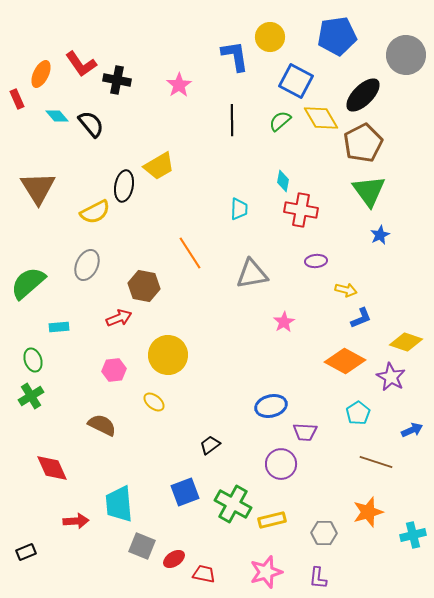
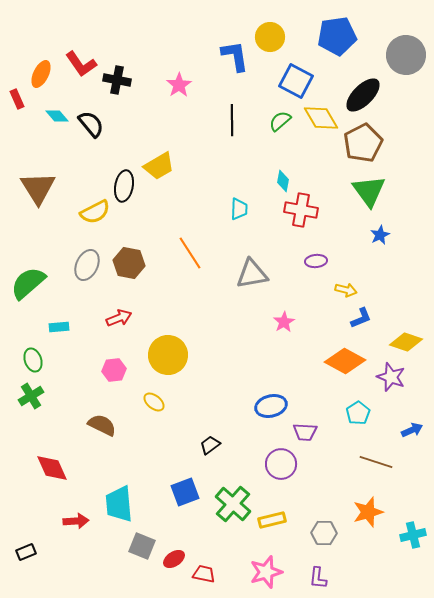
brown hexagon at (144, 286): moved 15 px left, 23 px up
purple star at (391, 377): rotated 8 degrees counterclockwise
green cross at (233, 504): rotated 12 degrees clockwise
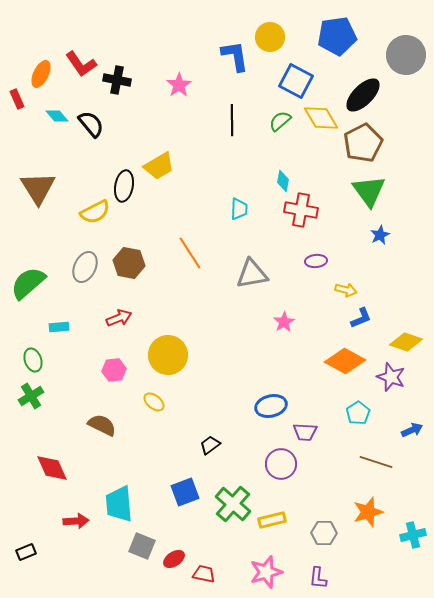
gray ellipse at (87, 265): moved 2 px left, 2 px down
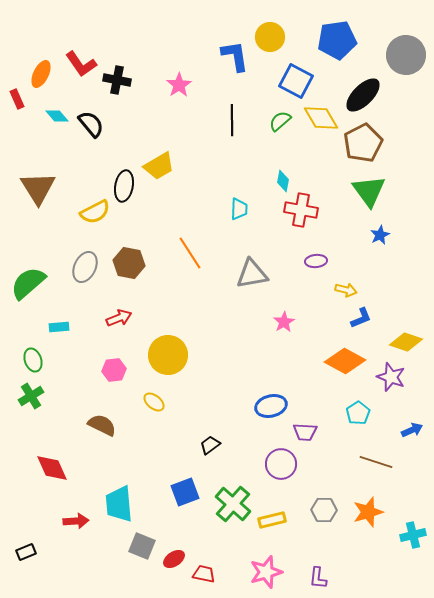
blue pentagon at (337, 36): moved 4 px down
gray hexagon at (324, 533): moved 23 px up
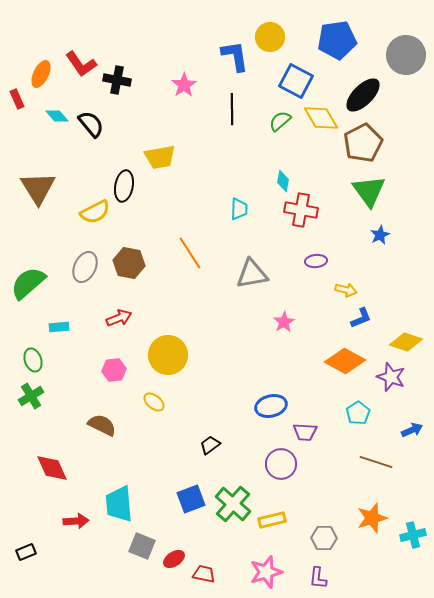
pink star at (179, 85): moved 5 px right
black line at (232, 120): moved 11 px up
yellow trapezoid at (159, 166): moved 1 px right, 9 px up; rotated 20 degrees clockwise
blue square at (185, 492): moved 6 px right, 7 px down
gray hexagon at (324, 510): moved 28 px down
orange star at (368, 512): moved 4 px right, 6 px down
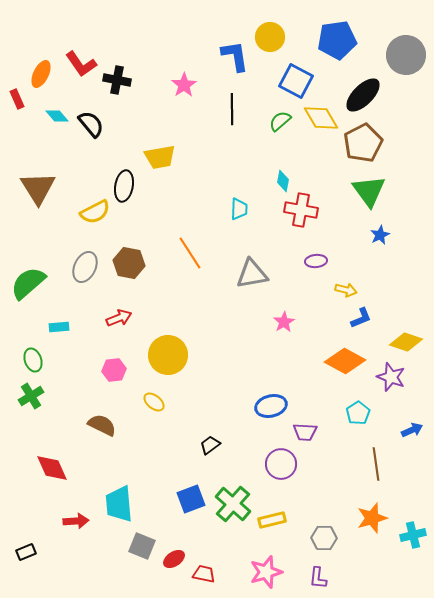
brown line at (376, 462): moved 2 px down; rotated 64 degrees clockwise
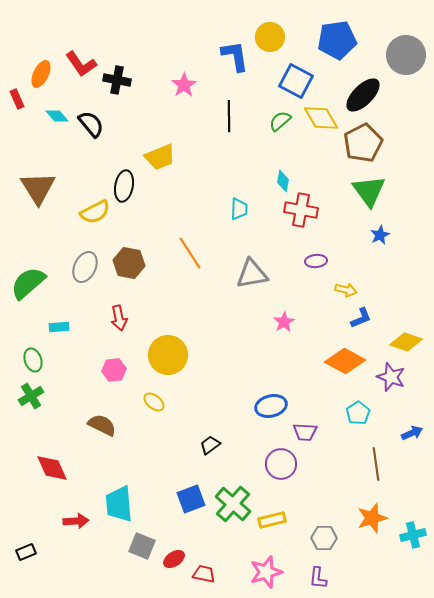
black line at (232, 109): moved 3 px left, 7 px down
yellow trapezoid at (160, 157): rotated 12 degrees counterclockwise
red arrow at (119, 318): rotated 100 degrees clockwise
blue arrow at (412, 430): moved 3 px down
